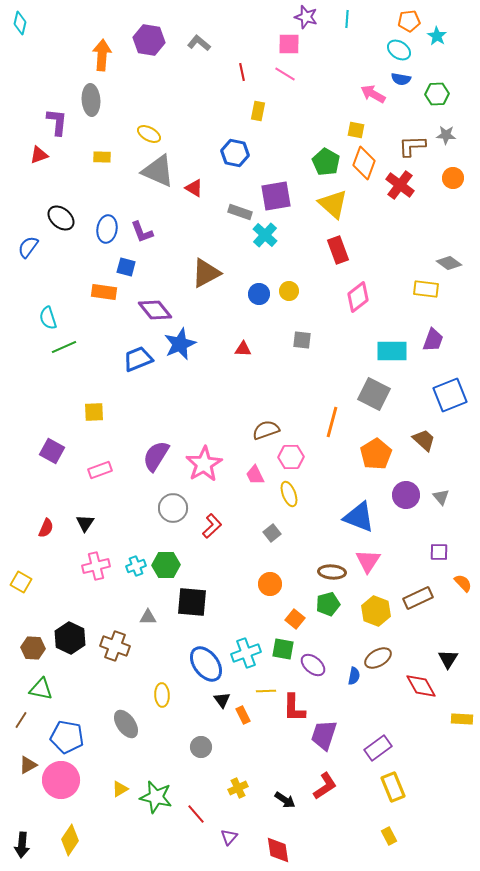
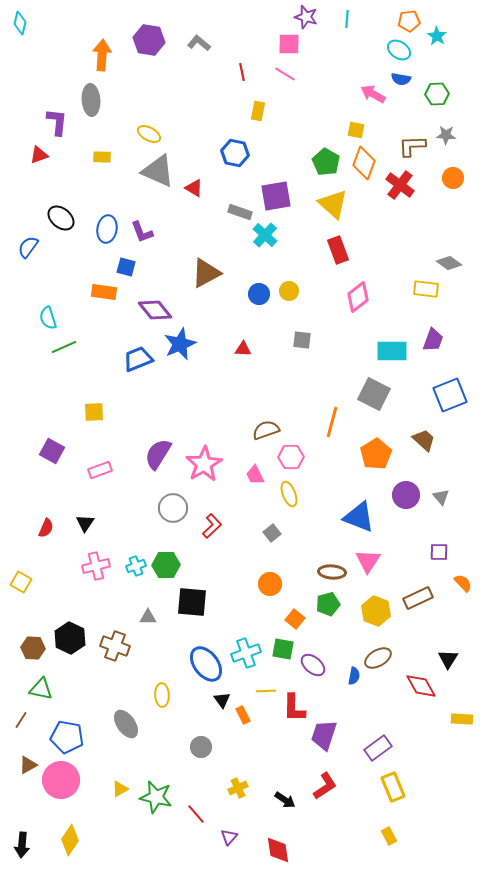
purple semicircle at (156, 456): moved 2 px right, 2 px up
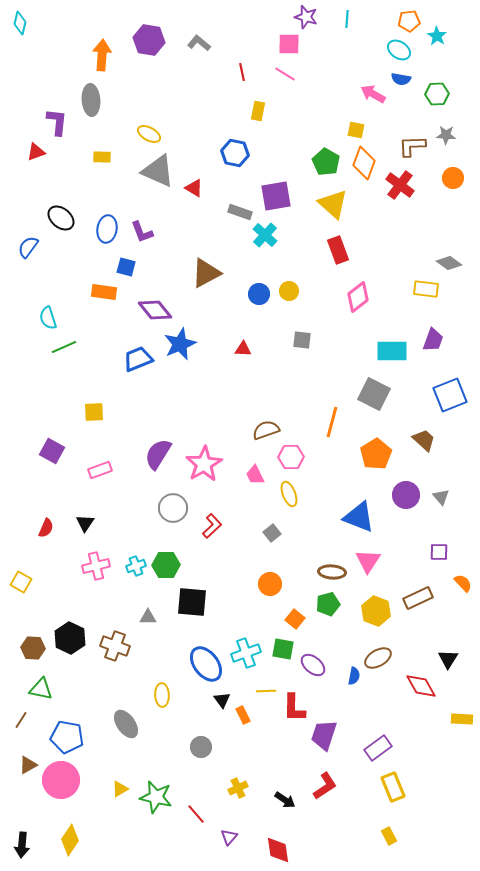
red triangle at (39, 155): moved 3 px left, 3 px up
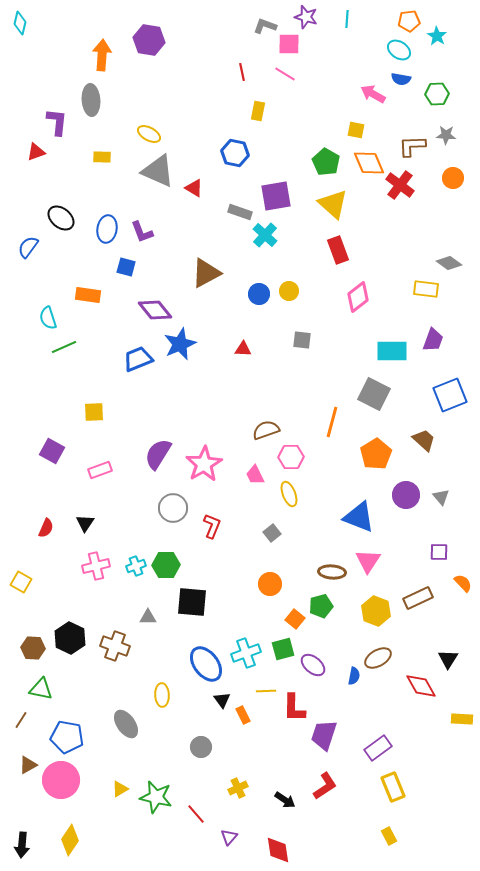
gray L-shape at (199, 43): moved 66 px right, 17 px up; rotated 20 degrees counterclockwise
orange diamond at (364, 163): moved 5 px right; rotated 44 degrees counterclockwise
orange rectangle at (104, 292): moved 16 px left, 3 px down
red L-shape at (212, 526): rotated 25 degrees counterclockwise
green pentagon at (328, 604): moved 7 px left, 2 px down
green square at (283, 649): rotated 25 degrees counterclockwise
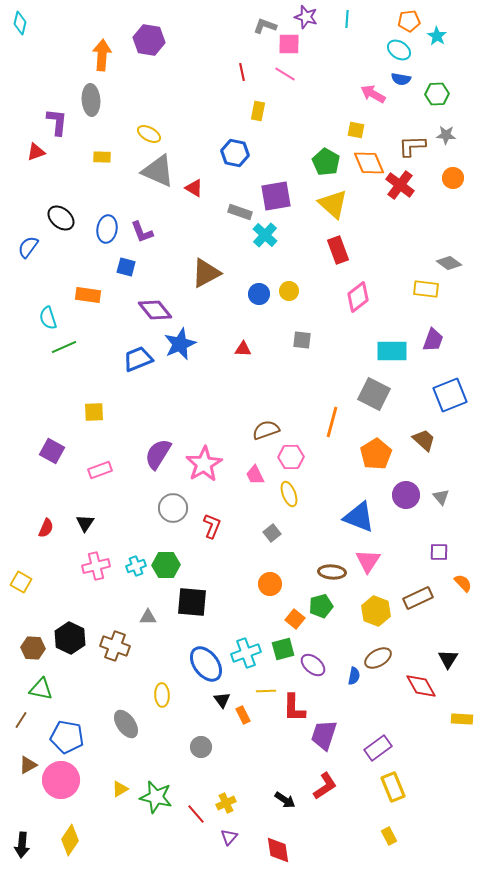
yellow cross at (238, 788): moved 12 px left, 15 px down
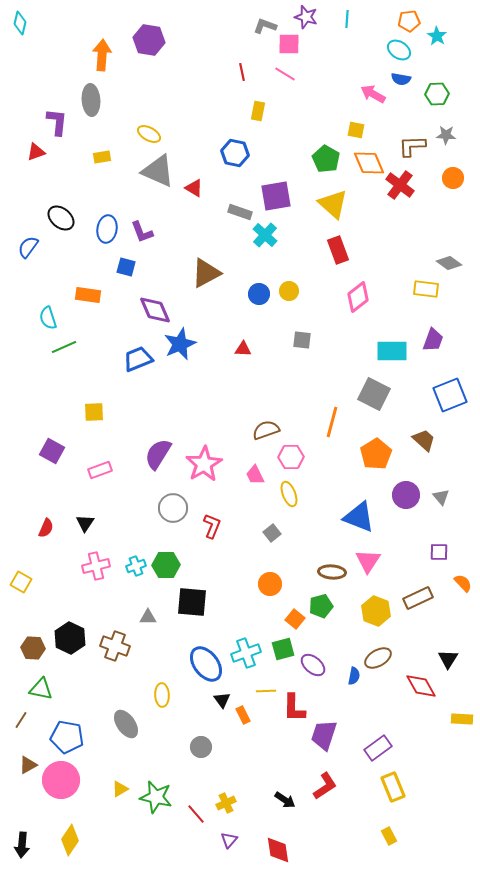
yellow rectangle at (102, 157): rotated 12 degrees counterclockwise
green pentagon at (326, 162): moved 3 px up
purple diamond at (155, 310): rotated 16 degrees clockwise
purple triangle at (229, 837): moved 3 px down
